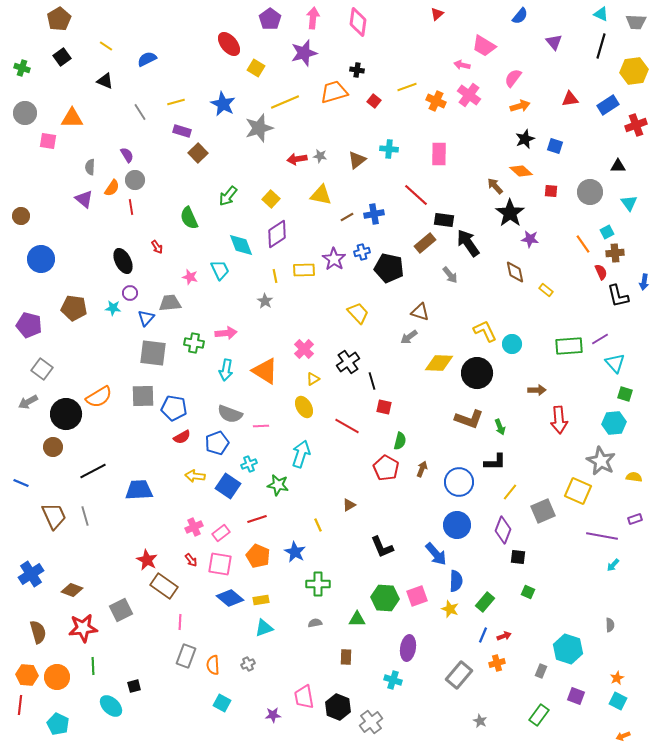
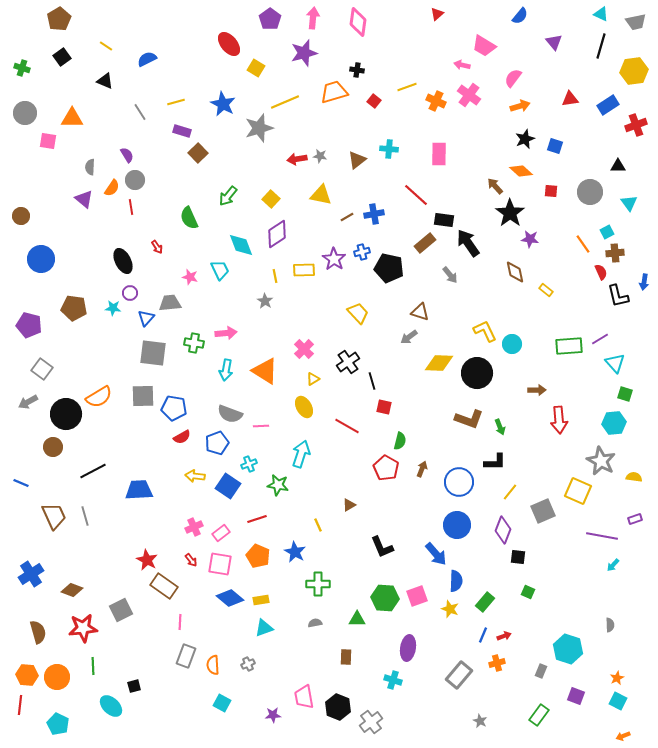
gray trapezoid at (636, 22): rotated 15 degrees counterclockwise
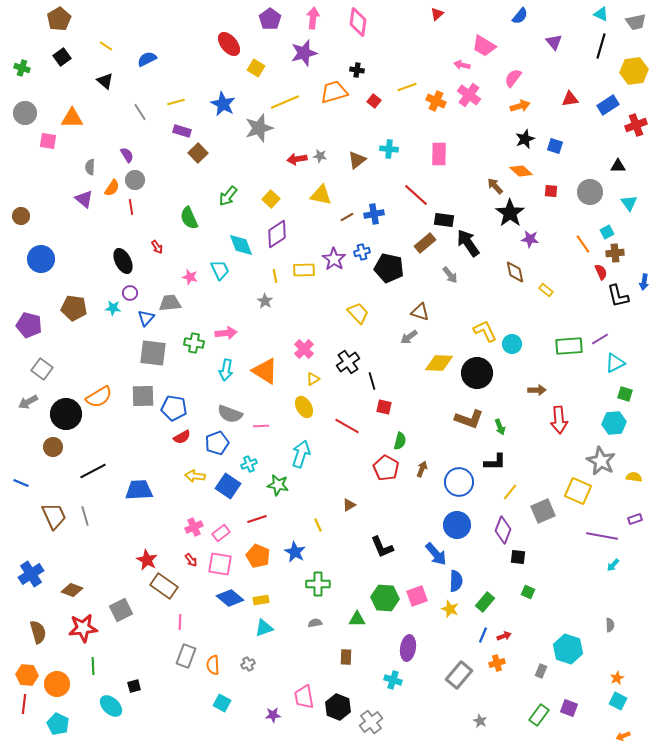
black triangle at (105, 81): rotated 18 degrees clockwise
cyan triangle at (615, 363): rotated 45 degrees clockwise
orange circle at (57, 677): moved 7 px down
purple square at (576, 696): moved 7 px left, 12 px down
red line at (20, 705): moved 4 px right, 1 px up
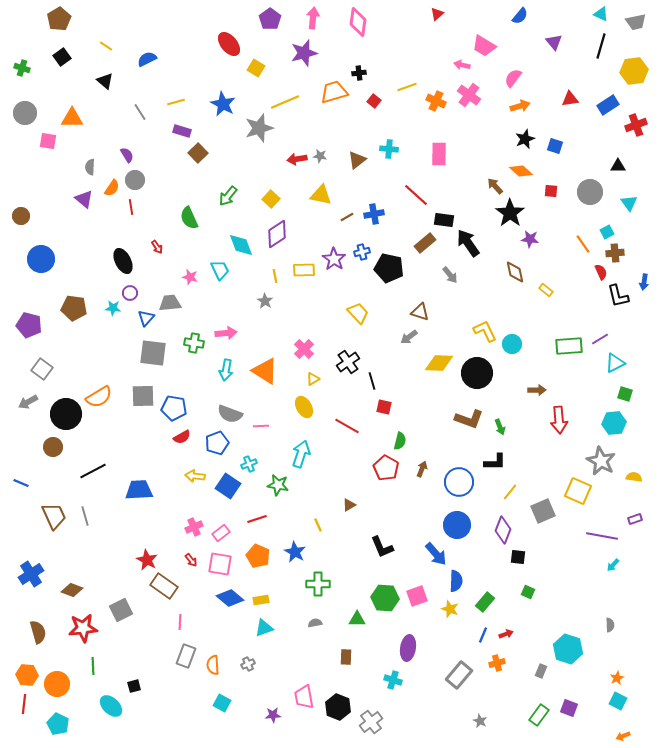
black cross at (357, 70): moved 2 px right, 3 px down; rotated 16 degrees counterclockwise
red arrow at (504, 636): moved 2 px right, 2 px up
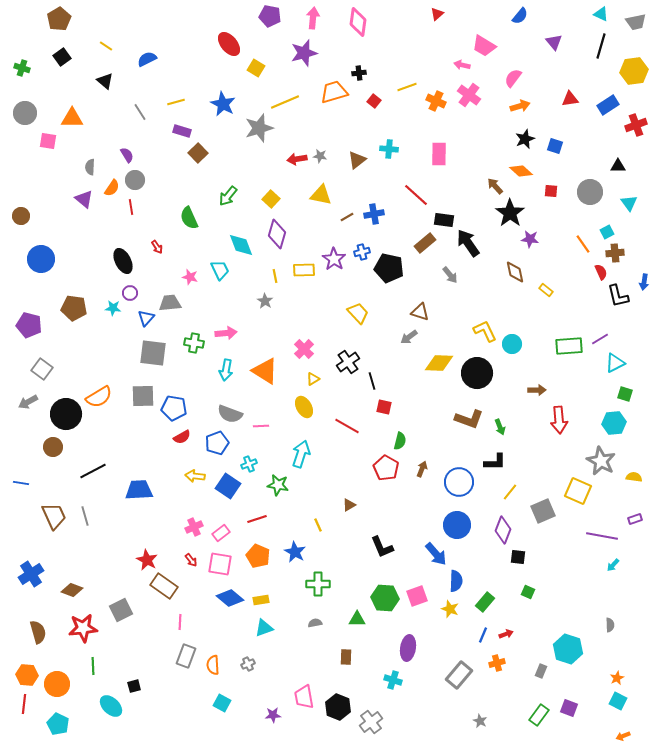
purple pentagon at (270, 19): moved 3 px up; rotated 25 degrees counterclockwise
purple diamond at (277, 234): rotated 40 degrees counterclockwise
blue line at (21, 483): rotated 14 degrees counterclockwise
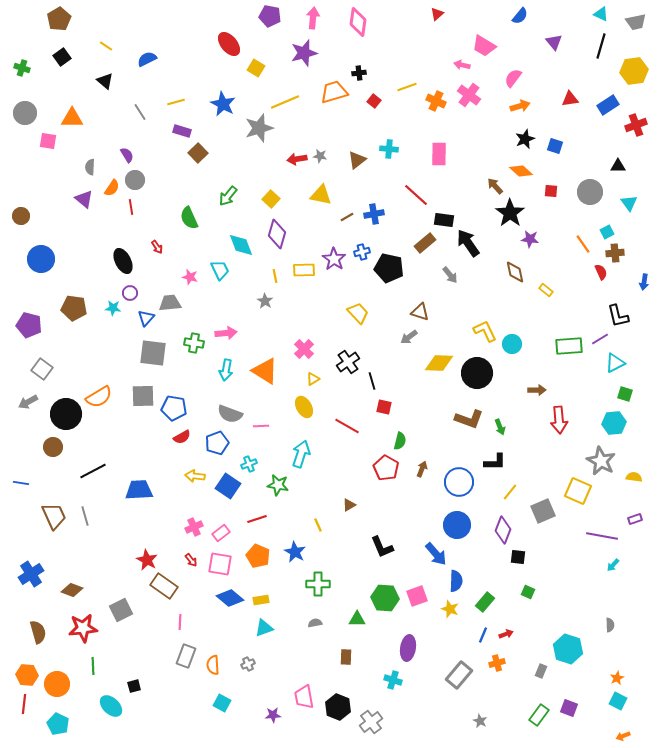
black L-shape at (618, 296): moved 20 px down
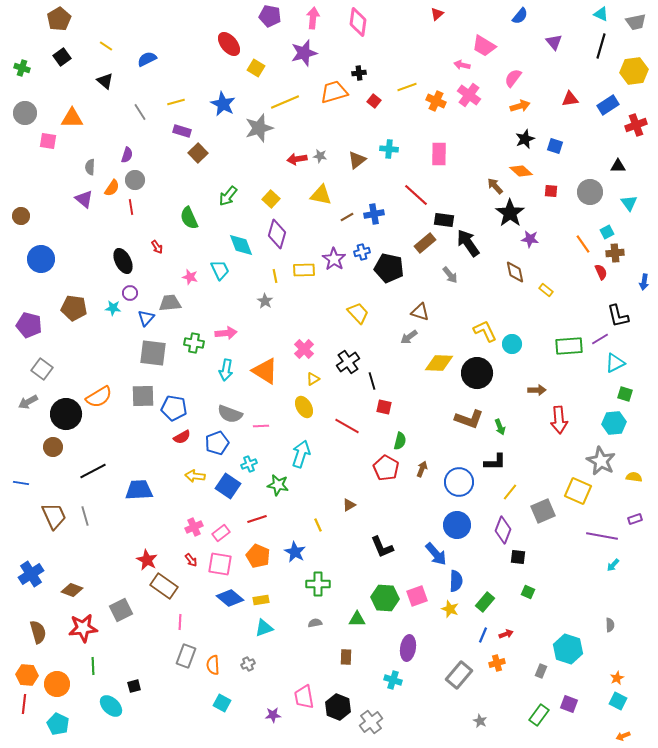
purple semicircle at (127, 155): rotated 49 degrees clockwise
purple square at (569, 708): moved 4 px up
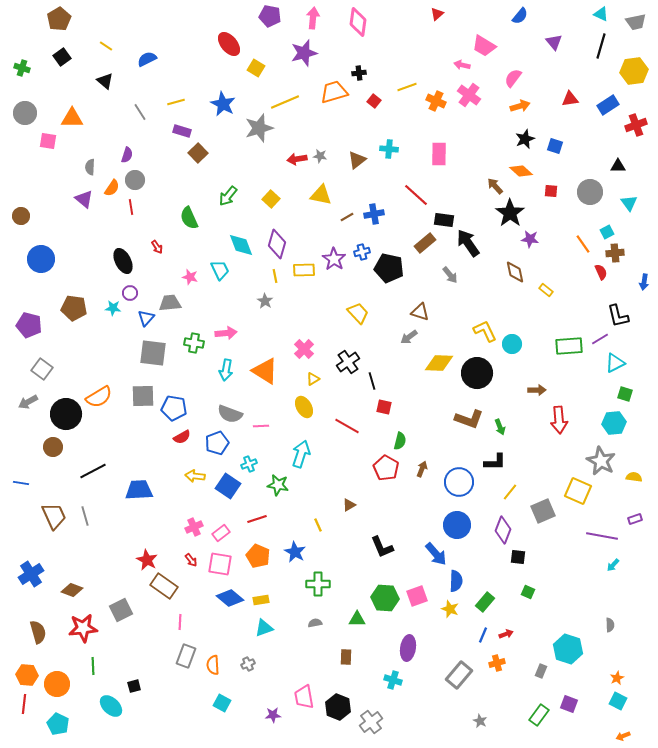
purple diamond at (277, 234): moved 10 px down
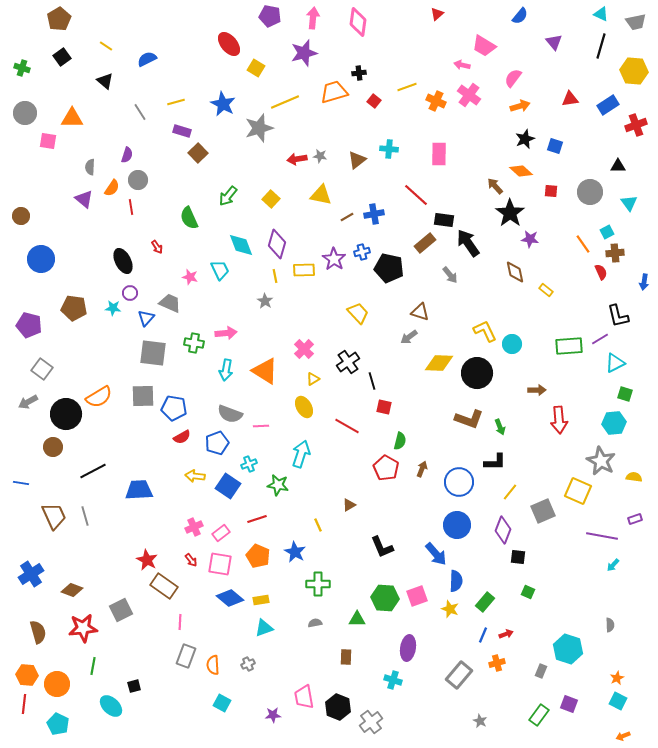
yellow hexagon at (634, 71): rotated 12 degrees clockwise
gray circle at (135, 180): moved 3 px right
gray trapezoid at (170, 303): rotated 30 degrees clockwise
green line at (93, 666): rotated 12 degrees clockwise
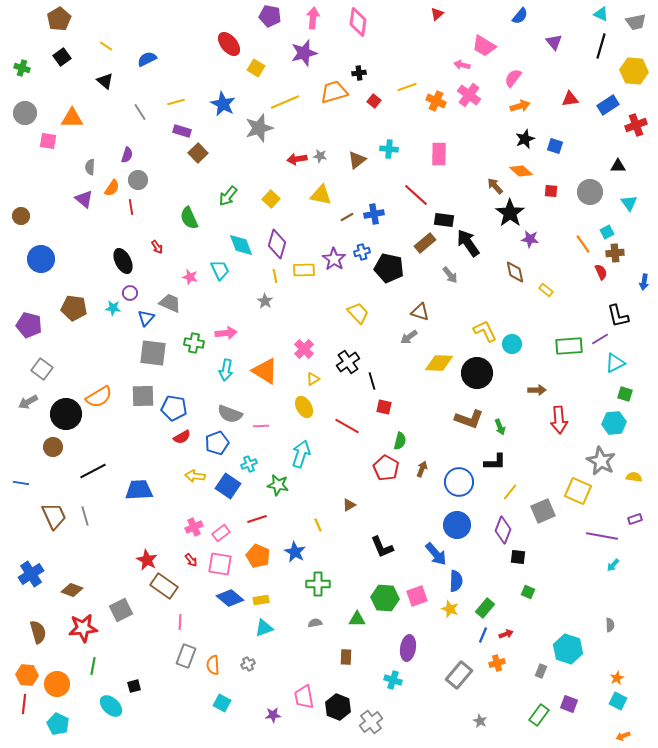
green rectangle at (485, 602): moved 6 px down
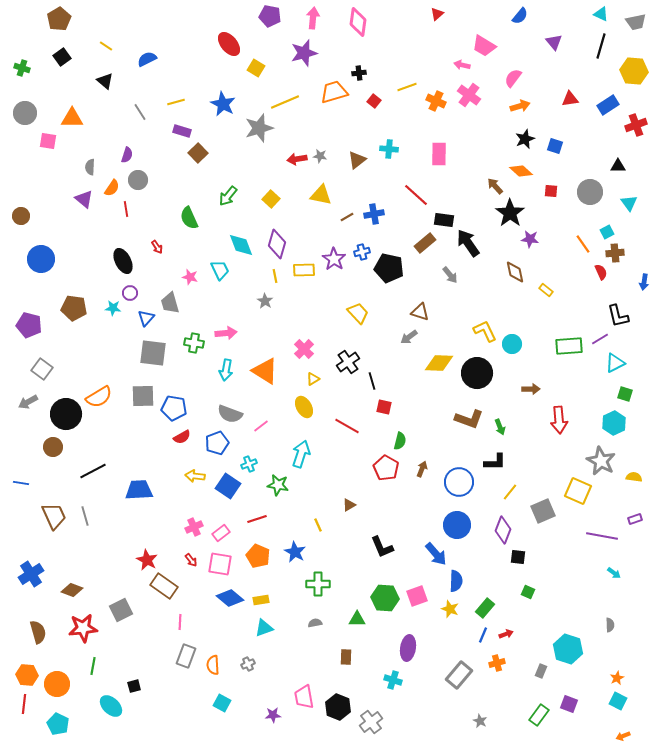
red line at (131, 207): moved 5 px left, 2 px down
gray trapezoid at (170, 303): rotated 130 degrees counterclockwise
brown arrow at (537, 390): moved 6 px left, 1 px up
cyan hexagon at (614, 423): rotated 20 degrees counterclockwise
pink line at (261, 426): rotated 35 degrees counterclockwise
cyan arrow at (613, 565): moved 1 px right, 8 px down; rotated 96 degrees counterclockwise
